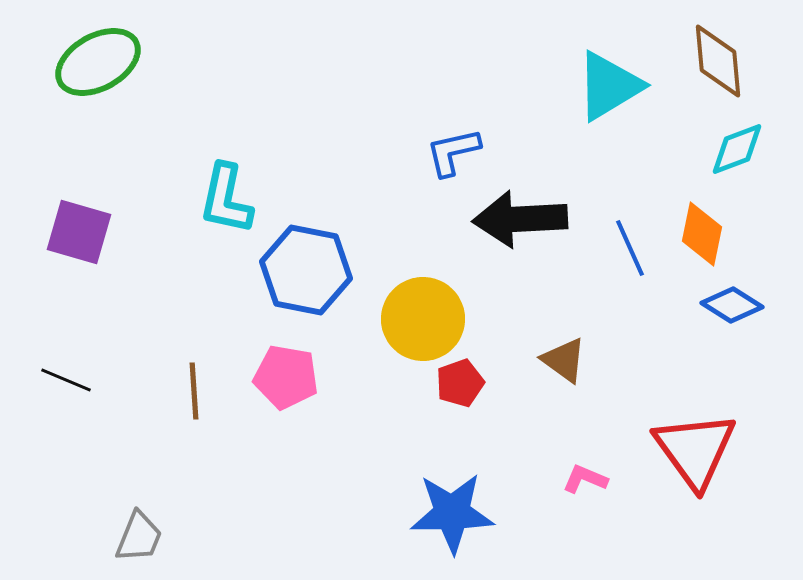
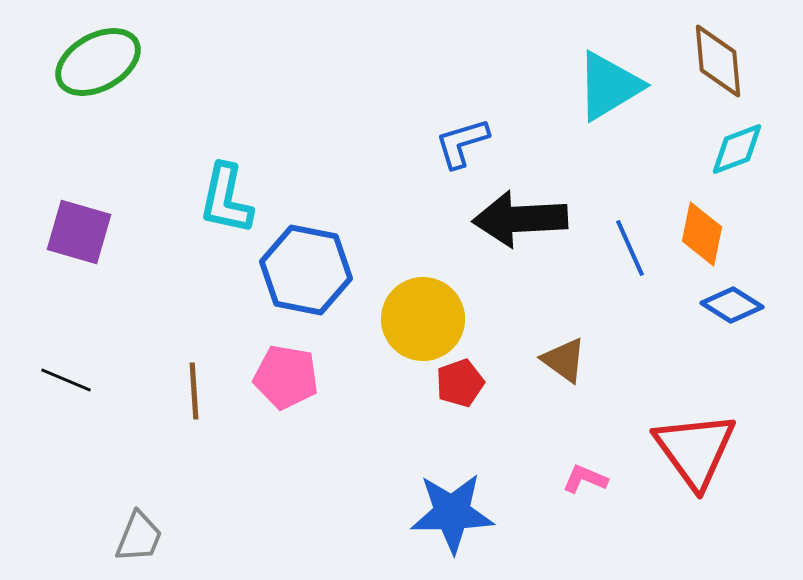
blue L-shape: moved 9 px right, 9 px up; rotated 4 degrees counterclockwise
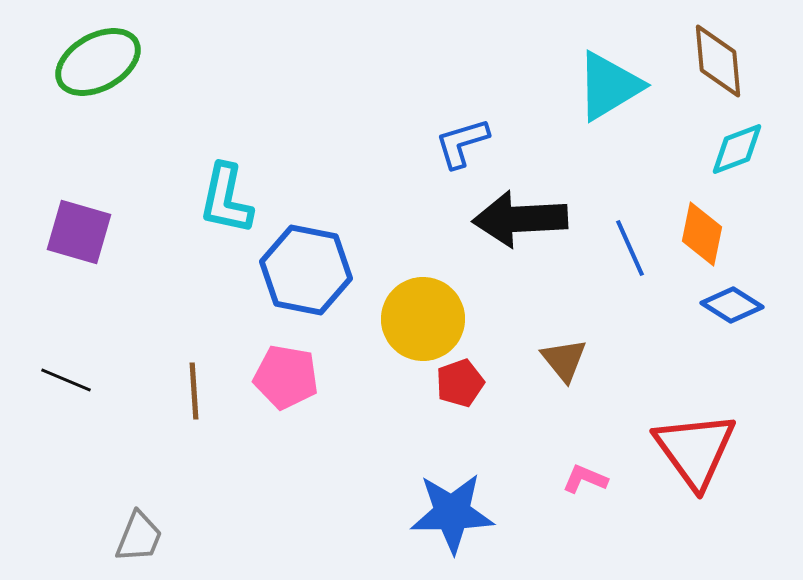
brown triangle: rotated 15 degrees clockwise
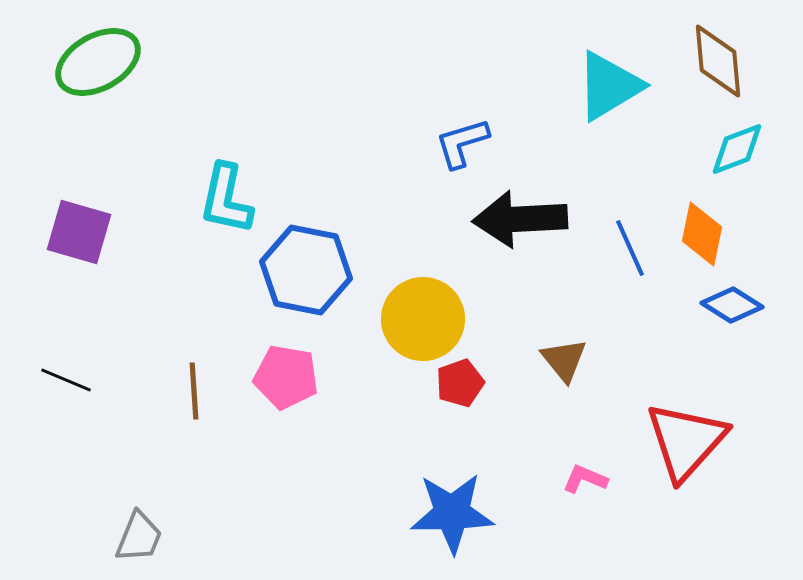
red triangle: moved 9 px left, 9 px up; rotated 18 degrees clockwise
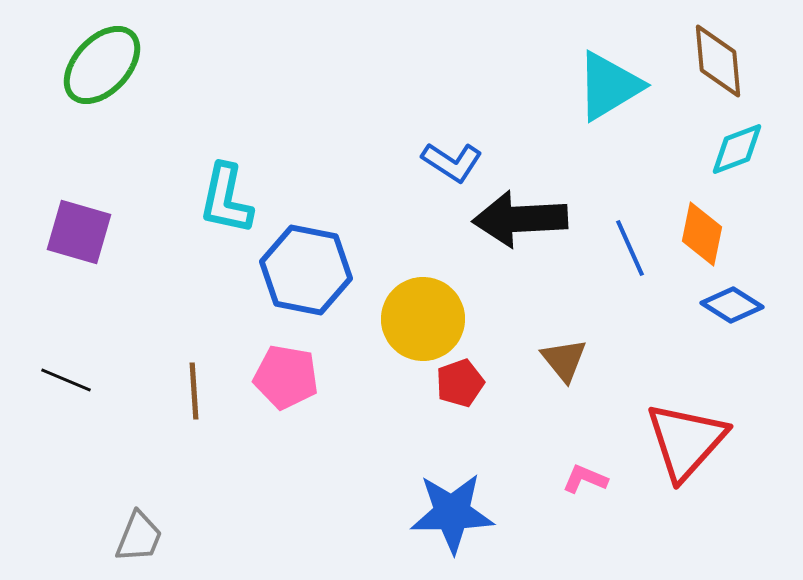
green ellipse: moved 4 px right, 3 px down; rotated 18 degrees counterclockwise
blue L-shape: moved 10 px left, 19 px down; rotated 130 degrees counterclockwise
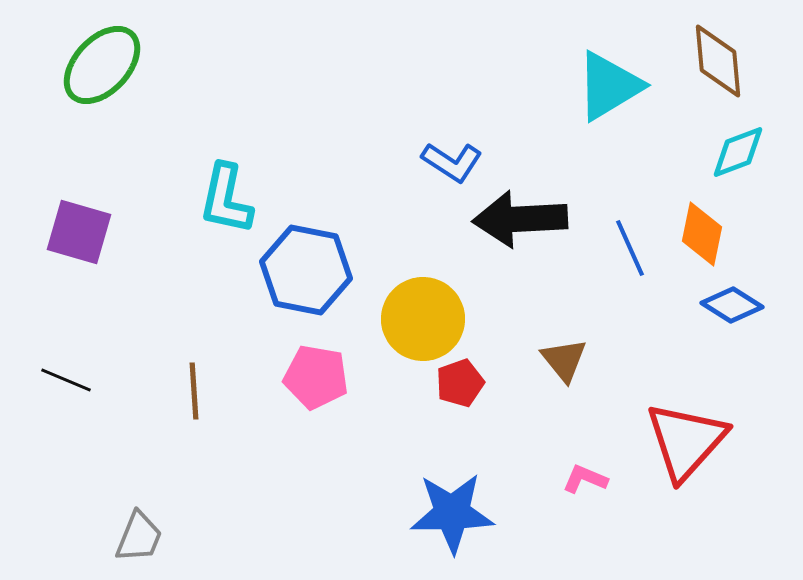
cyan diamond: moved 1 px right, 3 px down
pink pentagon: moved 30 px right
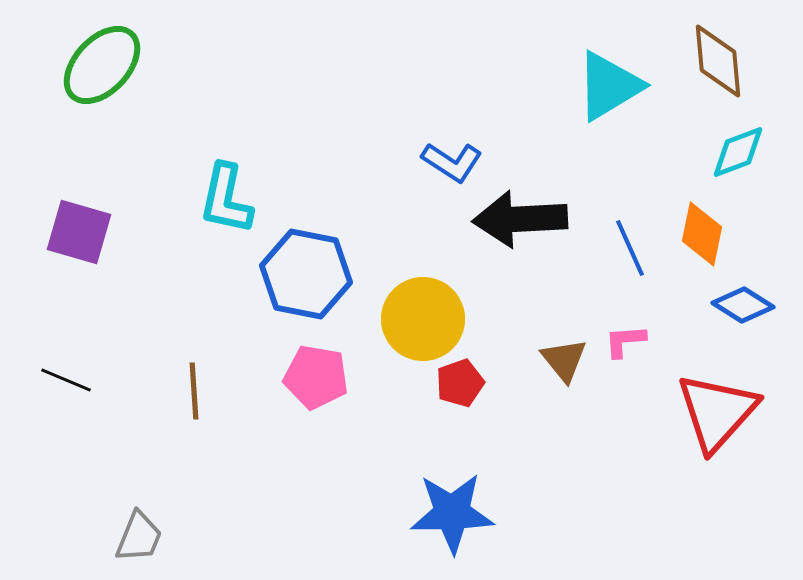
blue hexagon: moved 4 px down
blue diamond: moved 11 px right
red triangle: moved 31 px right, 29 px up
pink L-shape: moved 40 px right, 138 px up; rotated 27 degrees counterclockwise
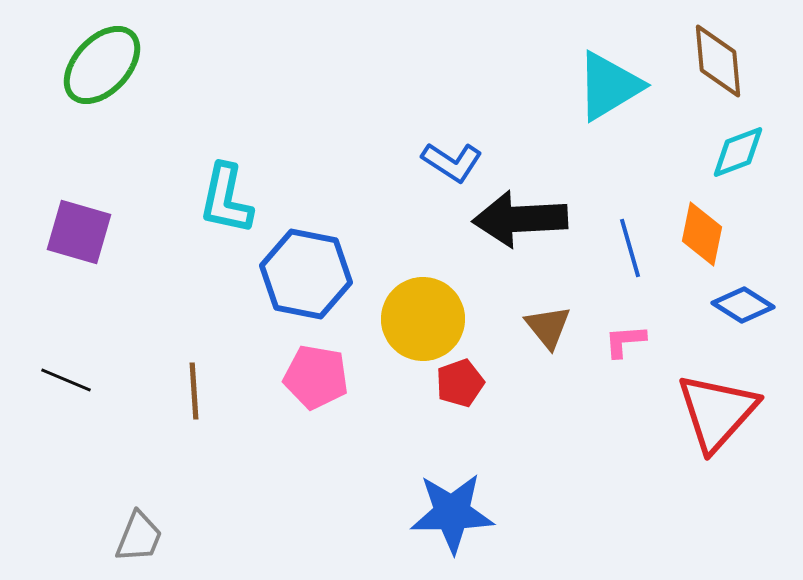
blue line: rotated 8 degrees clockwise
brown triangle: moved 16 px left, 33 px up
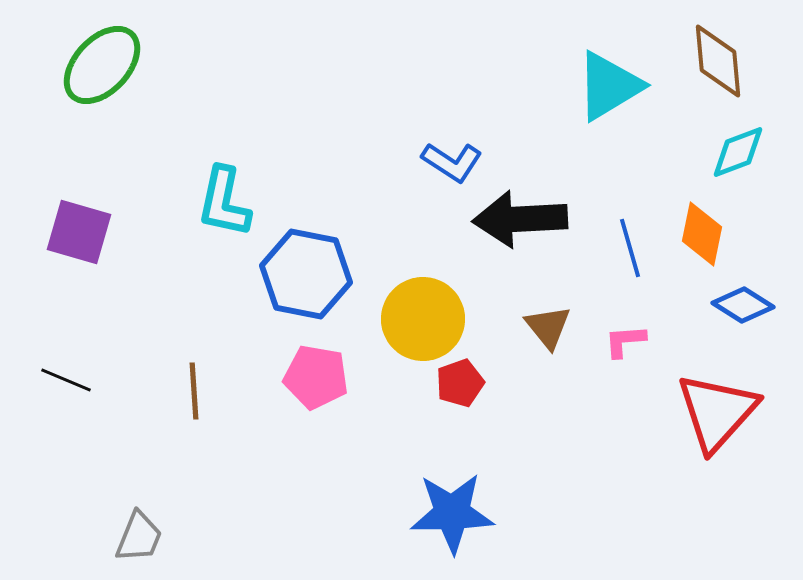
cyan L-shape: moved 2 px left, 3 px down
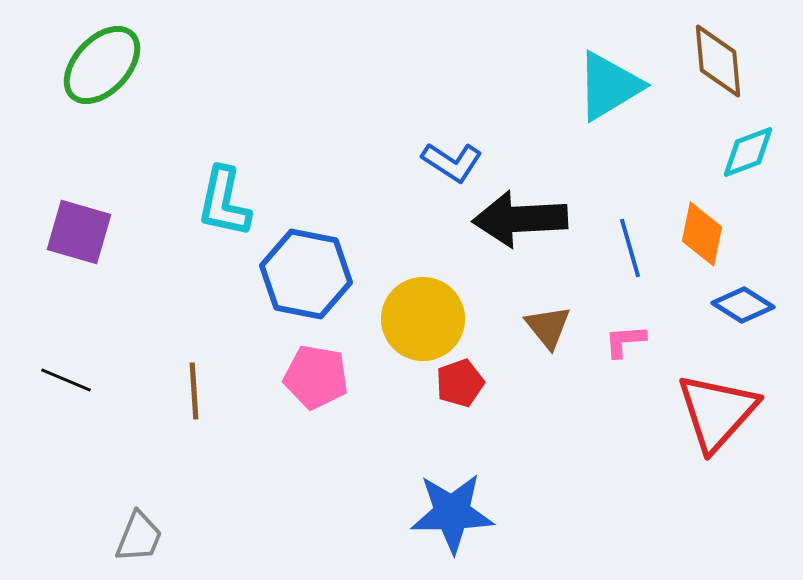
cyan diamond: moved 10 px right
